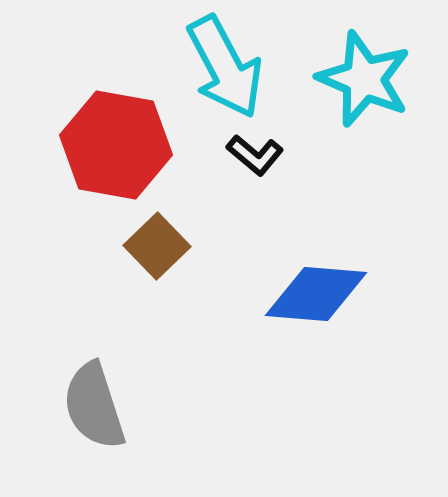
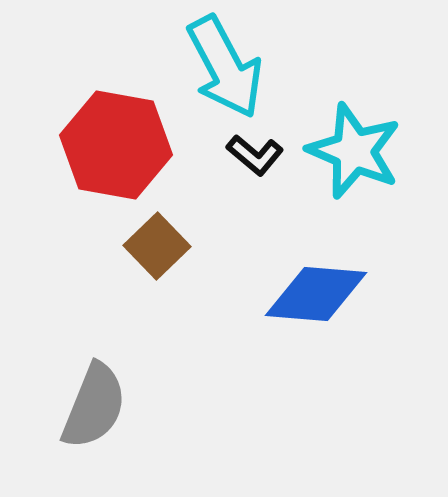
cyan star: moved 10 px left, 72 px down
gray semicircle: rotated 140 degrees counterclockwise
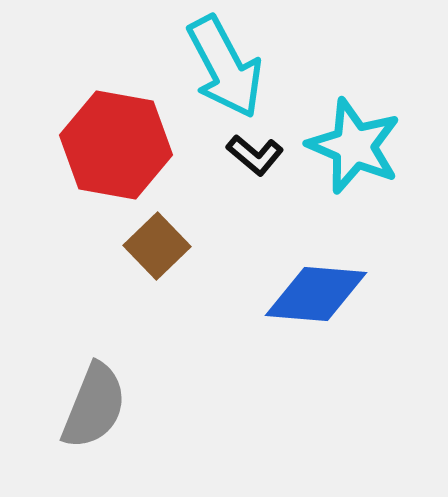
cyan star: moved 5 px up
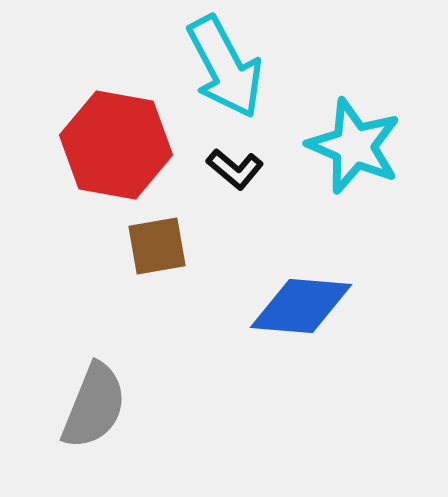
black L-shape: moved 20 px left, 14 px down
brown square: rotated 34 degrees clockwise
blue diamond: moved 15 px left, 12 px down
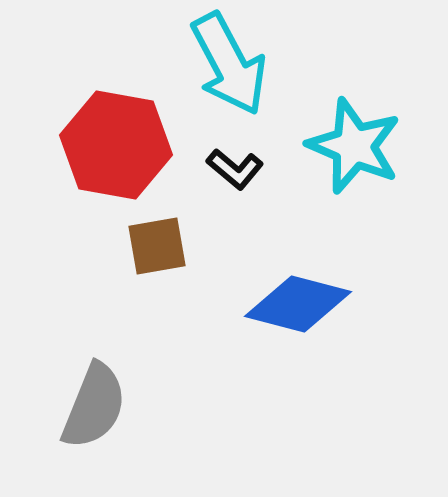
cyan arrow: moved 4 px right, 3 px up
blue diamond: moved 3 px left, 2 px up; rotated 10 degrees clockwise
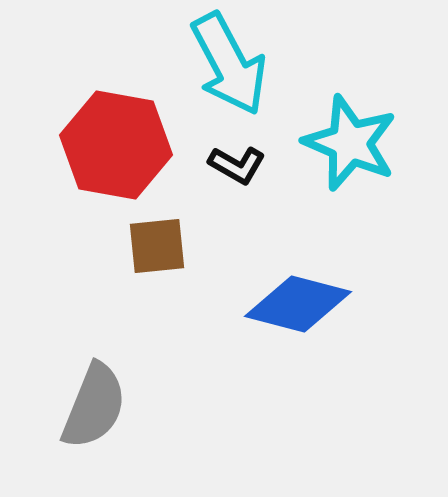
cyan star: moved 4 px left, 3 px up
black L-shape: moved 2 px right, 4 px up; rotated 10 degrees counterclockwise
brown square: rotated 4 degrees clockwise
